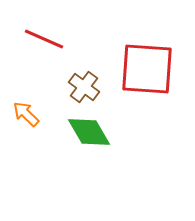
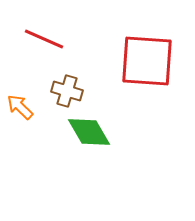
red square: moved 8 px up
brown cross: moved 17 px left, 4 px down; rotated 20 degrees counterclockwise
orange arrow: moved 6 px left, 7 px up
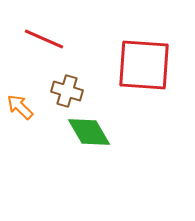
red square: moved 3 px left, 4 px down
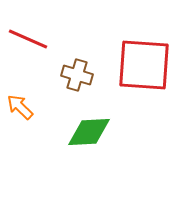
red line: moved 16 px left
brown cross: moved 10 px right, 16 px up
green diamond: rotated 63 degrees counterclockwise
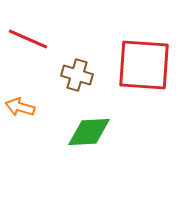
orange arrow: rotated 28 degrees counterclockwise
